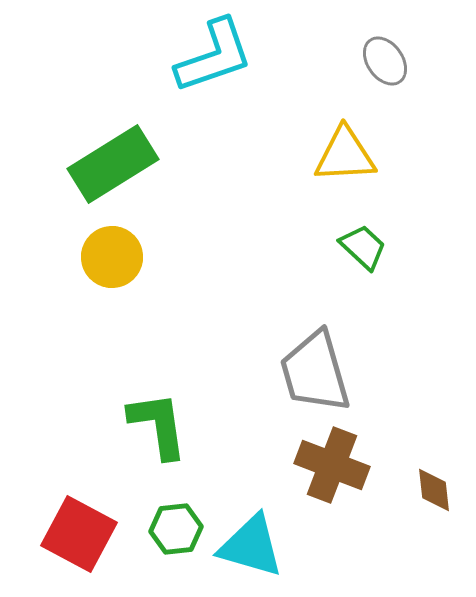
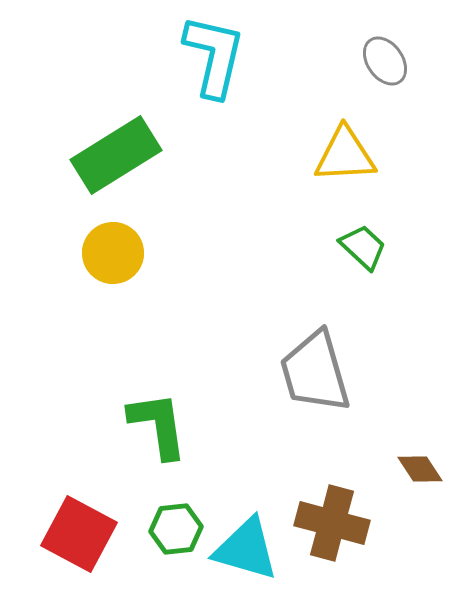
cyan L-shape: rotated 58 degrees counterclockwise
green rectangle: moved 3 px right, 9 px up
yellow circle: moved 1 px right, 4 px up
brown cross: moved 58 px down; rotated 6 degrees counterclockwise
brown diamond: moved 14 px left, 21 px up; rotated 27 degrees counterclockwise
cyan triangle: moved 5 px left, 3 px down
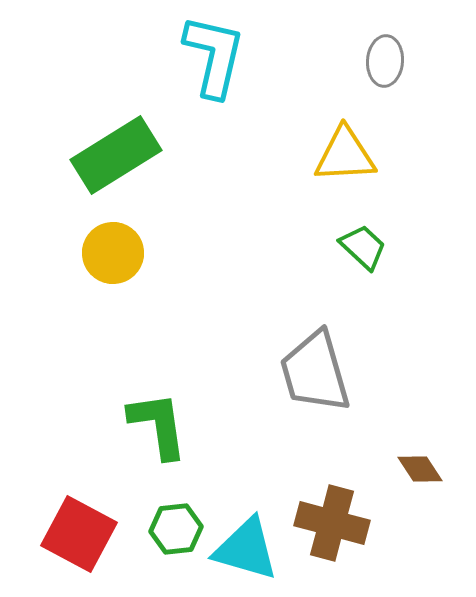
gray ellipse: rotated 39 degrees clockwise
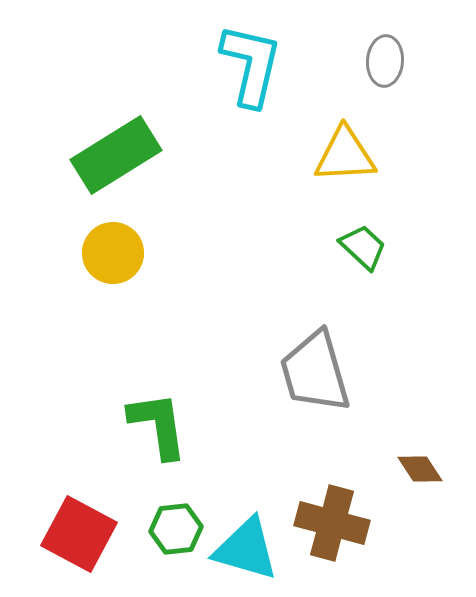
cyan L-shape: moved 37 px right, 9 px down
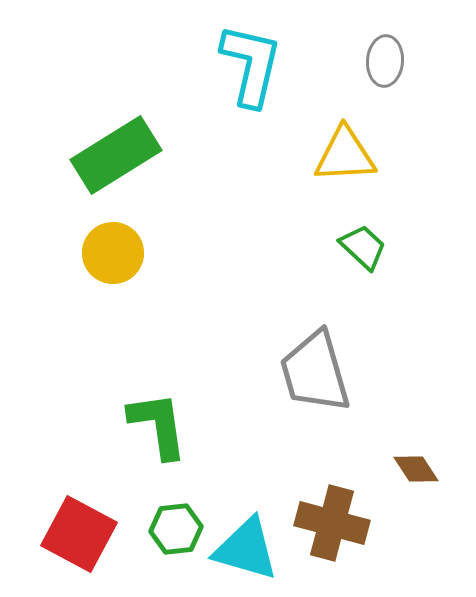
brown diamond: moved 4 px left
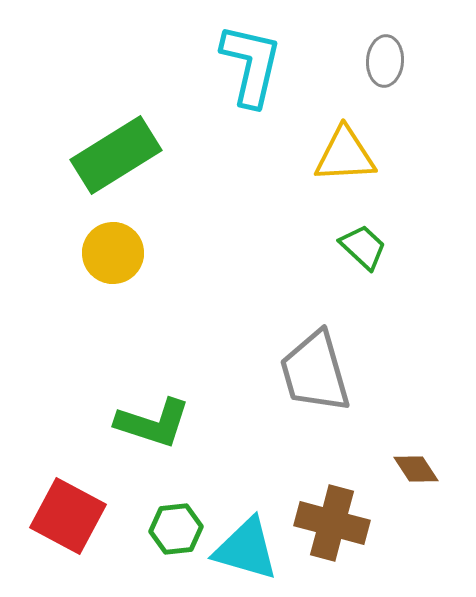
green L-shape: moved 5 px left, 2 px up; rotated 116 degrees clockwise
red square: moved 11 px left, 18 px up
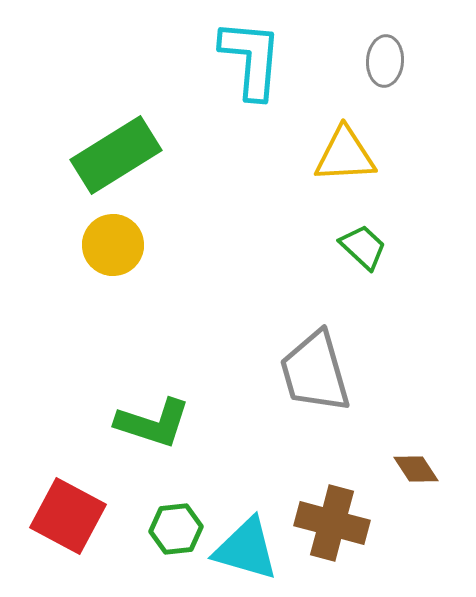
cyan L-shape: moved 6 px up; rotated 8 degrees counterclockwise
yellow circle: moved 8 px up
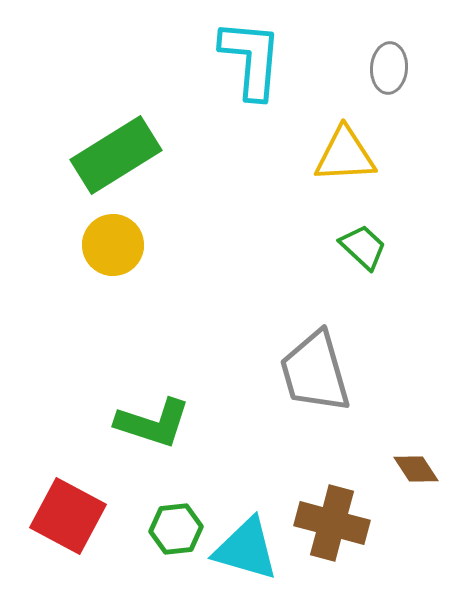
gray ellipse: moved 4 px right, 7 px down
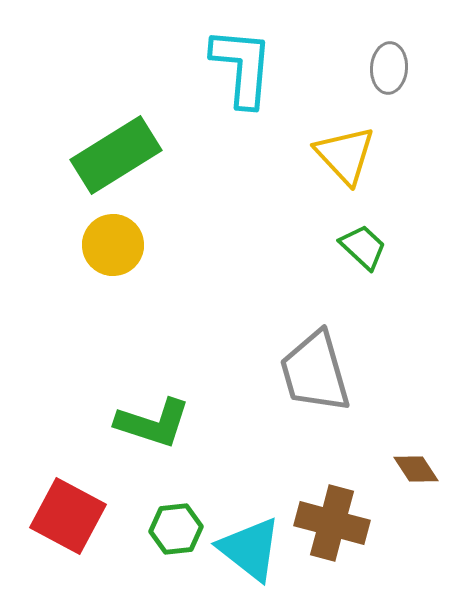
cyan L-shape: moved 9 px left, 8 px down
yellow triangle: rotated 50 degrees clockwise
cyan triangle: moved 4 px right; rotated 22 degrees clockwise
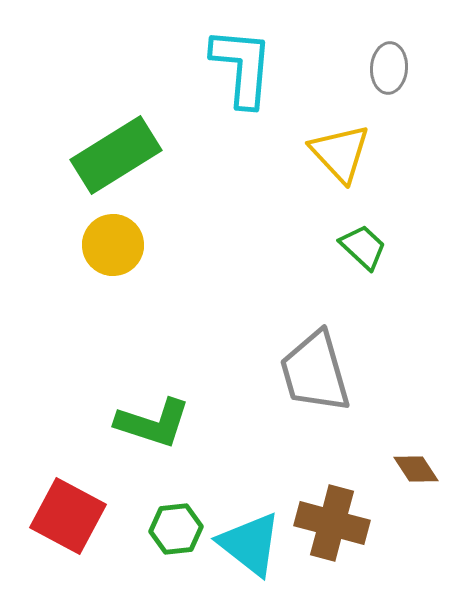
yellow triangle: moved 5 px left, 2 px up
cyan triangle: moved 5 px up
